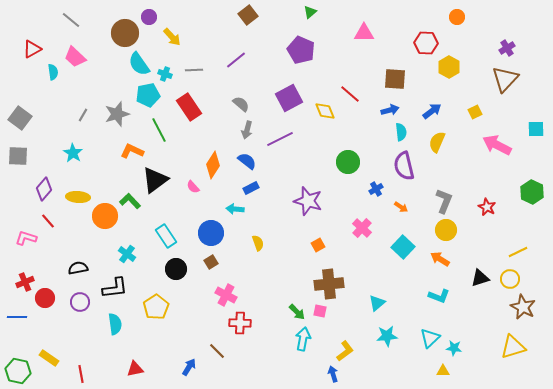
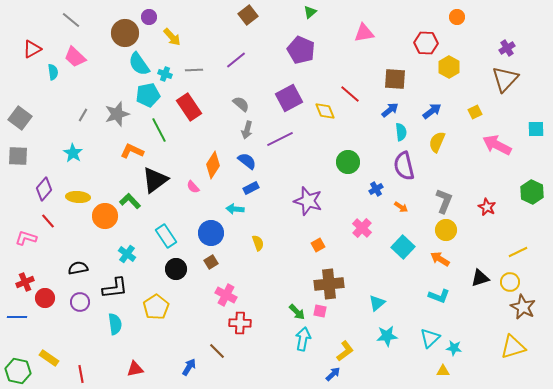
pink triangle at (364, 33): rotated 10 degrees counterclockwise
blue arrow at (390, 110): rotated 24 degrees counterclockwise
yellow circle at (510, 279): moved 3 px down
blue arrow at (333, 374): rotated 63 degrees clockwise
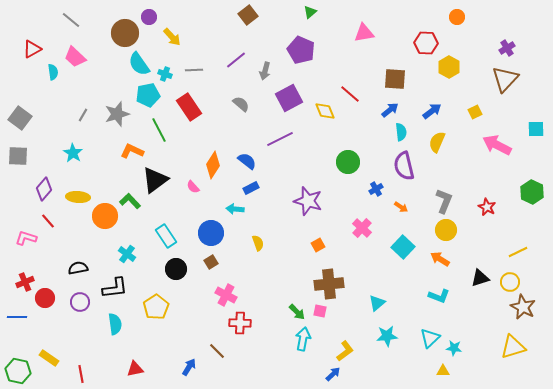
gray arrow at (247, 130): moved 18 px right, 59 px up
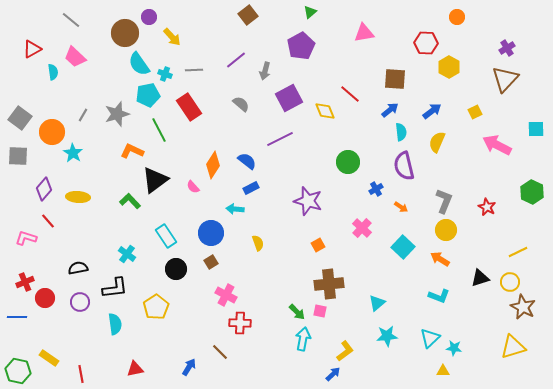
purple pentagon at (301, 50): moved 4 px up; rotated 20 degrees clockwise
orange circle at (105, 216): moved 53 px left, 84 px up
brown line at (217, 351): moved 3 px right, 1 px down
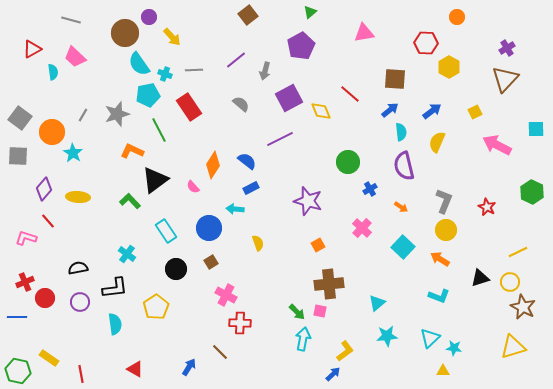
gray line at (71, 20): rotated 24 degrees counterclockwise
yellow diamond at (325, 111): moved 4 px left
blue cross at (376, 189): moved 6 px left
blue circle at (211, 233): moved 2 px left, 5 px up
cyan rectangle at (166, 236): moved 5 px up
red triangle at (135, 369): rotated 42 degrees clockwise
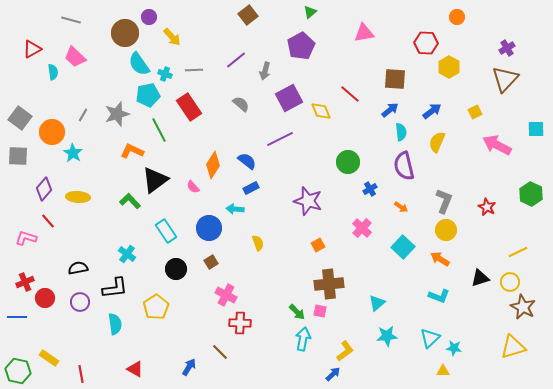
green hexagon at (532, 192): moved 1 px left, 2 px down
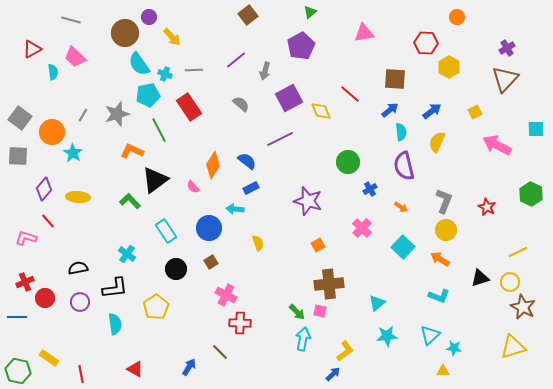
cyan triangle at (430, 338): moved 3 px up
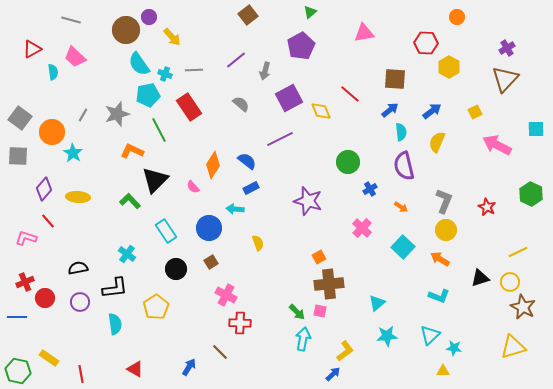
brown circle at (125, 33): moved 1 px right, 3 px up
black triangle at (155, 180): rotated 8 degrees counterclockwise
orange square at (318, 245): moved 1 px right, 12 px down
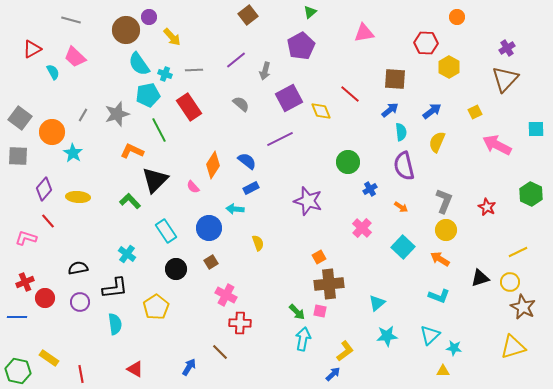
cyan semicircle at (53, 72): rotated 21 degrees counterclockwise
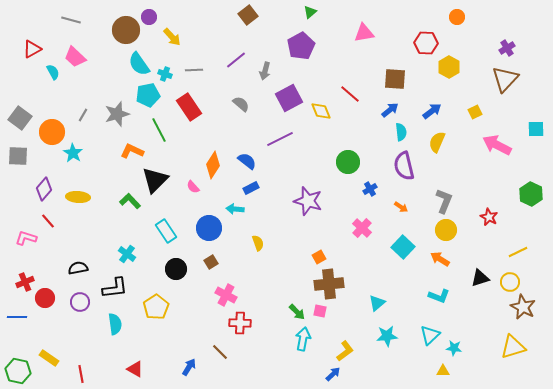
red star at (487, 207): moved 2 px right, 10 px down
